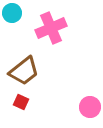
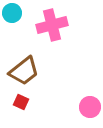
pink cross: moved 1 px right, 3 px up; rotated 8 degrees clockwise
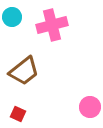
cyan circle: moved 4 px down
red square: moved 3 px left, 12 px down
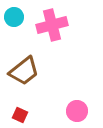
cyan circle: moved 2 px right
pink circle: moved 13 px left, 4 px down
red square: moved 2 px right, 1 px down
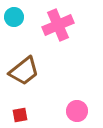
pink cross: moved 6 px right; rotated 8 degrees counterclockwise
red square: rotated 35 degrees counterclockwise
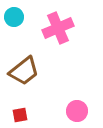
pink cross: moved 3 px down
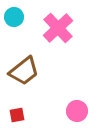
pink cross: rotated 20 degrees counterclockwise
red square: moved 3 px left
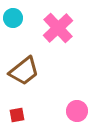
cyan circle: moved 1 px left, 1 px down
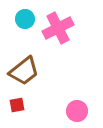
cyan circle: moved 12 px right, 1 px down
pink cross: rotated 16 degrees clockwise
red square: moved 10 px up
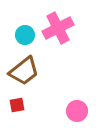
cyan circle: moved 16 px down
